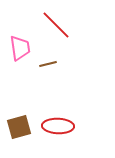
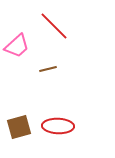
red line: moved 2 px left, 1 px down
pink trapezoid: moved 3 px left, 2 px up; rotated 56 degrees clockwise
brown line: moved 5 px down
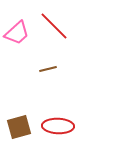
pink trapezoid: moved 13 px up
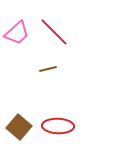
red line: moved 6 px down
brown square: rotated 35 degrees counterclockwise
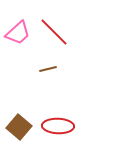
pink trapezoid: moved 1 px right
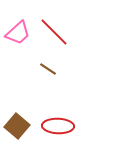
brown line: rotated 48 degrees clockwise
brown square: moved 2 px left, 1 px up
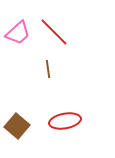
brown line: rotated 48 degrees clockwise
red ellipse: moved 7 px right, 5 px up; rotated 12 degrees counterclockwise
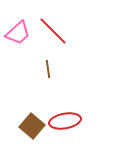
red line: moved 1 px left, 1 px up
brown square: moved 15 px right
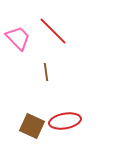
pink trapezoid: moved 5 px down; rotated 92 degrees counterclockwise
brown line: moved 2 px left, 3 px down
brown square: rotated 15 degrees counterclockwise
